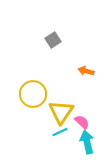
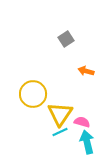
gray square: moved 13 px right, 1 px up
yellow triangle: moved 1 px left, 2 px down
pink semicircle: rotated 28 degrees counterclockwise
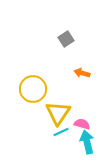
orange arrow: moved 4 px left, 2 px down
yellow circle: moved 5 px up
yellow triangle: moved 2 px left, 1 px up
pink semicircle: moved 2 px down
cyan line: moved 1 px right
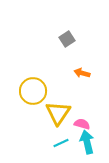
gray square: moved 1 px right
yellow circle: moved 2 px down
cyan line: moved 11 px down
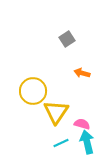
yellow triangle: moved 2 px left, 1 px up
